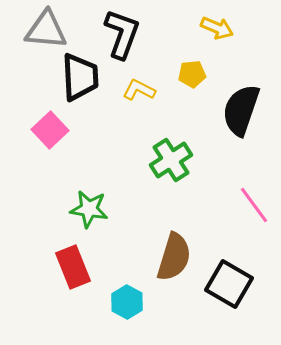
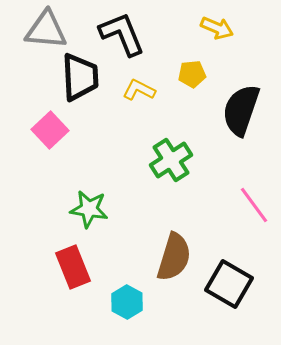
black L-shape: rotated 42 degrees counterclockwise
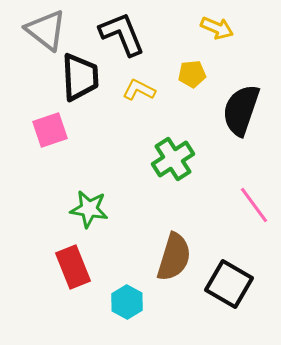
gray triangle: rotated 33 degrees clockwise
pink square: rotated 24 degrees clockwise
green cross: moved 2 px right, 1 px up
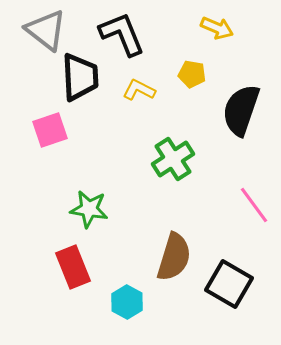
yellow pentagon: rotated 16 degrees clockwise
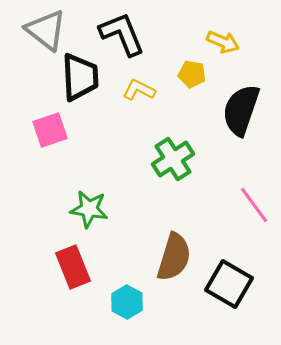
yellow arrow: moved 6 px right, 14 px down
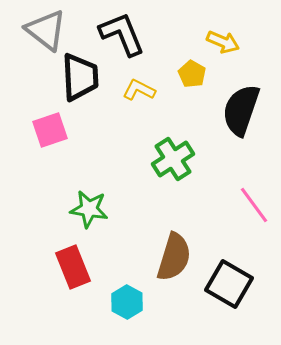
yellow pentagon: rotated 20 degrees clockwise
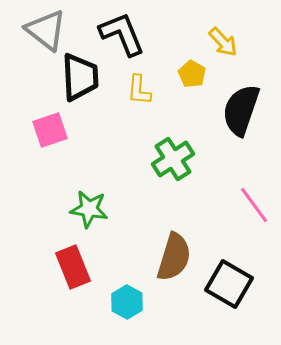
yellow arrow: rotated 24 degrees clockwise
yellow L-shape: rotated 112 degrees counterclockwise
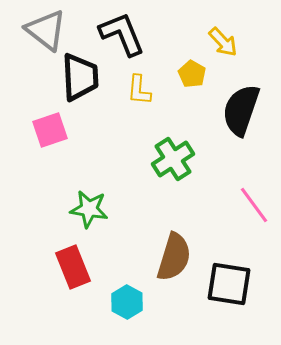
black square: rotated 21 degrees counterclockwise
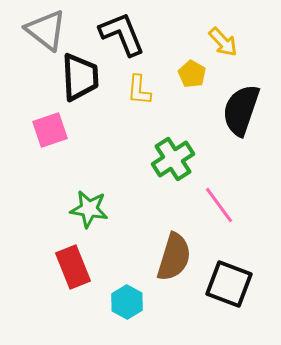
pink line: moved 35 px left
black square: rotated 12 degrees clockwise
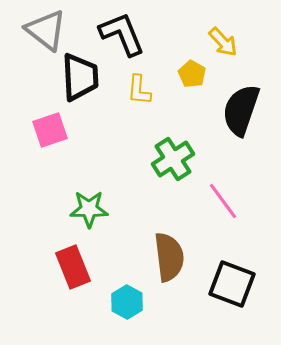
pink line: moved 4 px right, 4 px up
green star: rotated 9 degrees counterclockwise
brown semicircle: moved 5 px left; rotated 24 degrees counterclockwise
black square: moved 3 px right
